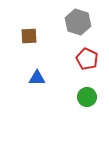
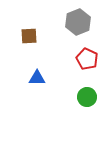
gray hexagon: rotated 20 degrees clockwise
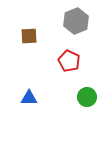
gray hexagon: moved 2 px left, 1 px up
red pentagon: moved 18 px left, 2 px down
blue triangle: moved 8 px left, 20 px down
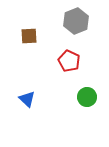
blue triangle: moved 2 px left, 1 px down; rotated 42 degrees clockwise
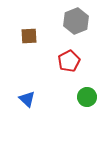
red pentagon: rotated 20 degrees clockwise
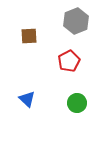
green circle: moved 10 px left, 6 px down
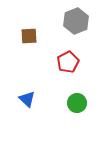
red pentagon: moved 1 px left, 1 px down
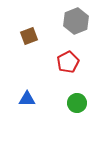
brown square: rotated 18 degrees counterclockwise
blue triangle: rotated 42 degrees counterclockwise
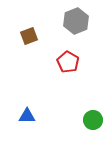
red pentagon: rotated 15 degrees counterclockwise
blue triangle: moved 17 px down
green circle: moved 16 px right, 17 px down
